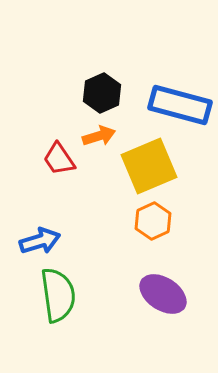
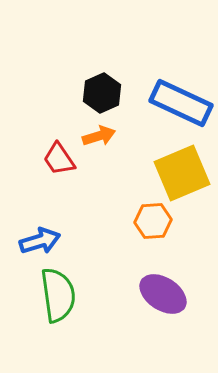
blue rectangle: moved 1 px right, 2 px up; rotated 10 degrees clockwise
yellow square: moved 33 px right, 7 px down
orange hexagon: rotated 21 degrees clockwise
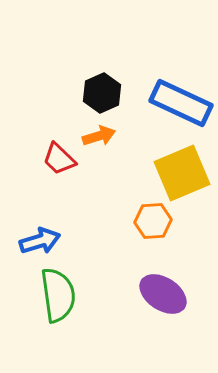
red trapezoid: rotated 12 degrees counterclockwise
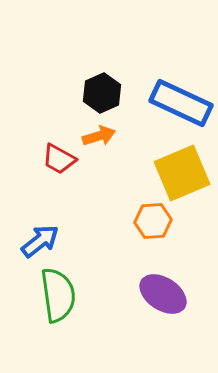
red trapezoid: rotated 15 degrees counterclockwise
blue arrow: rotated 21 degrees counterclockwise
